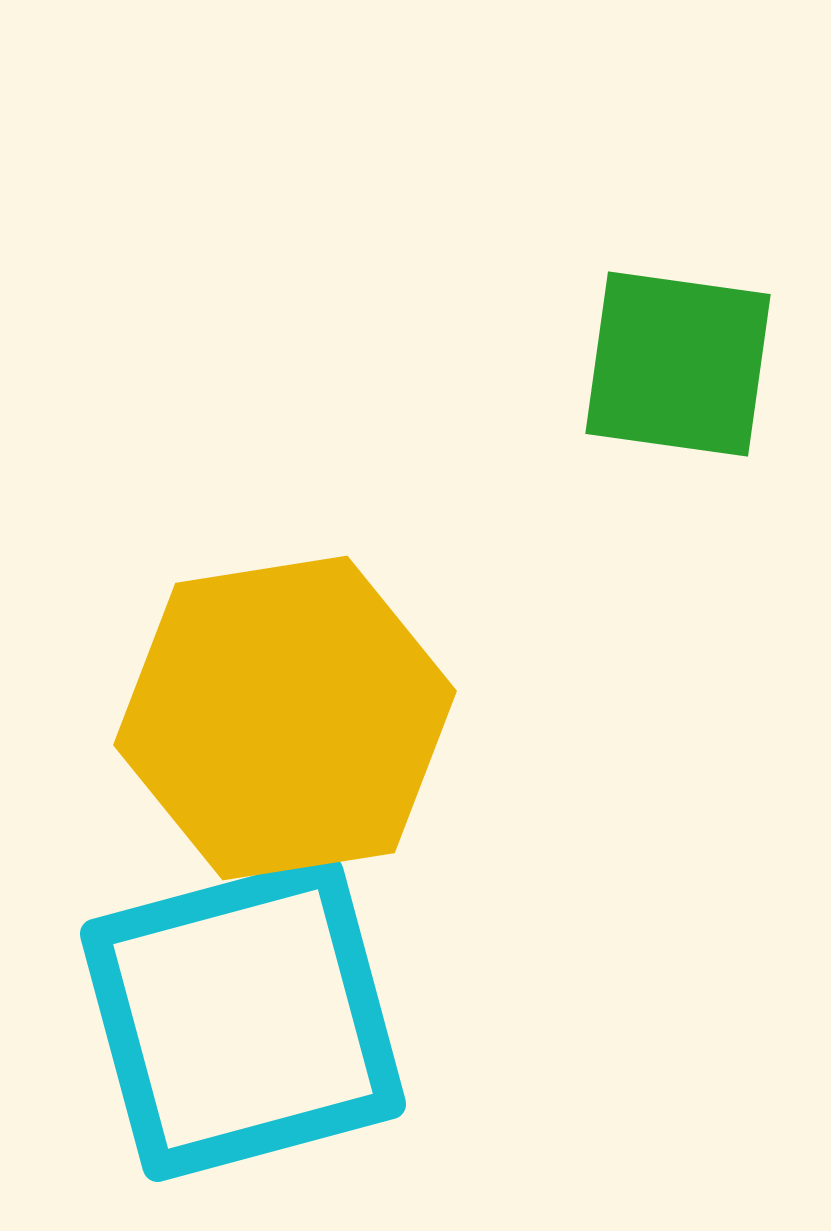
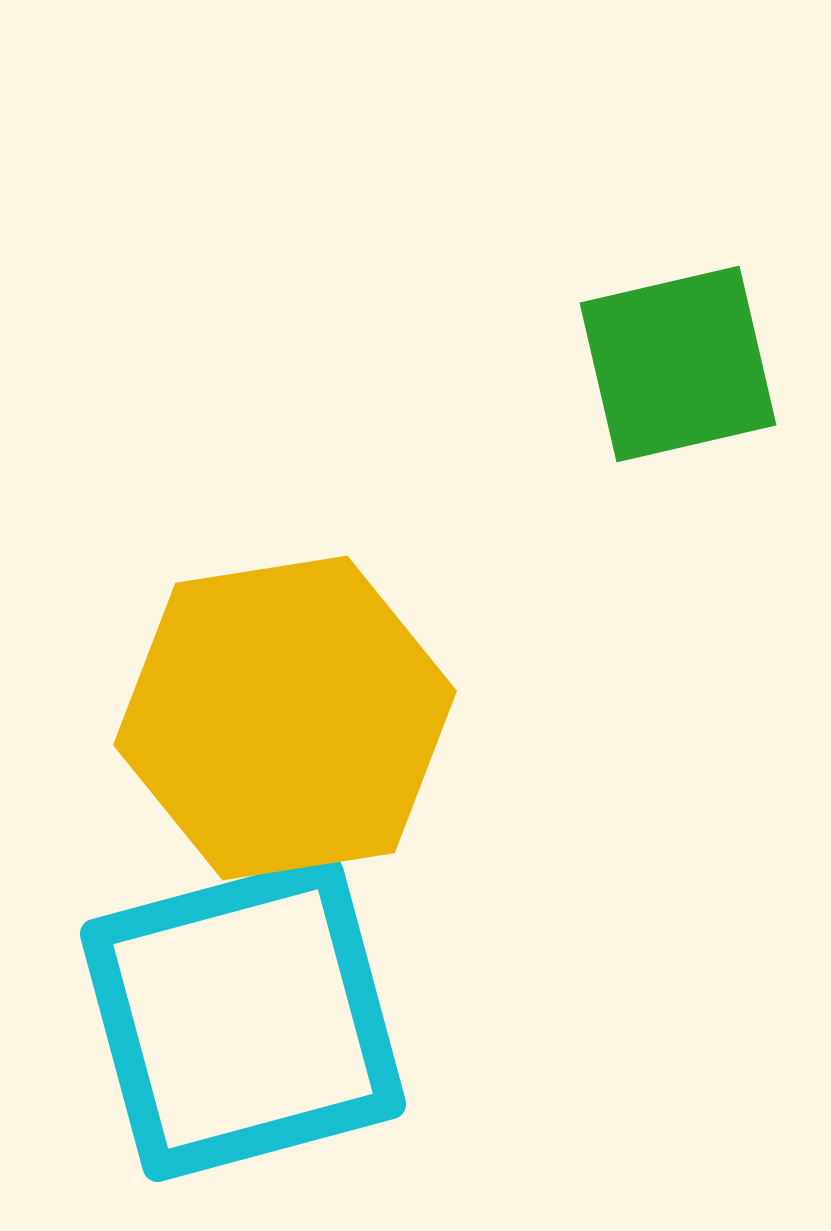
green square: rotated 21 degrees counterclockwise
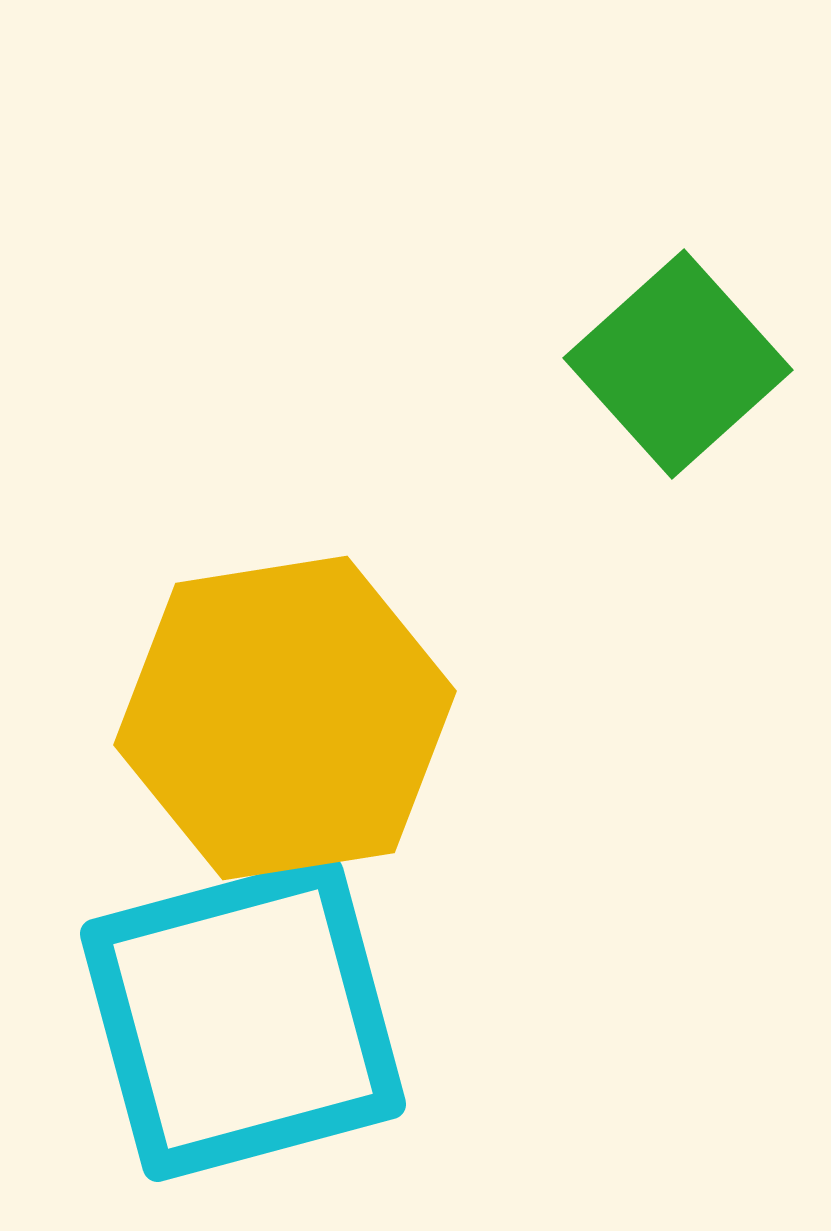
green square: rotated 29 degrees counterclockwise
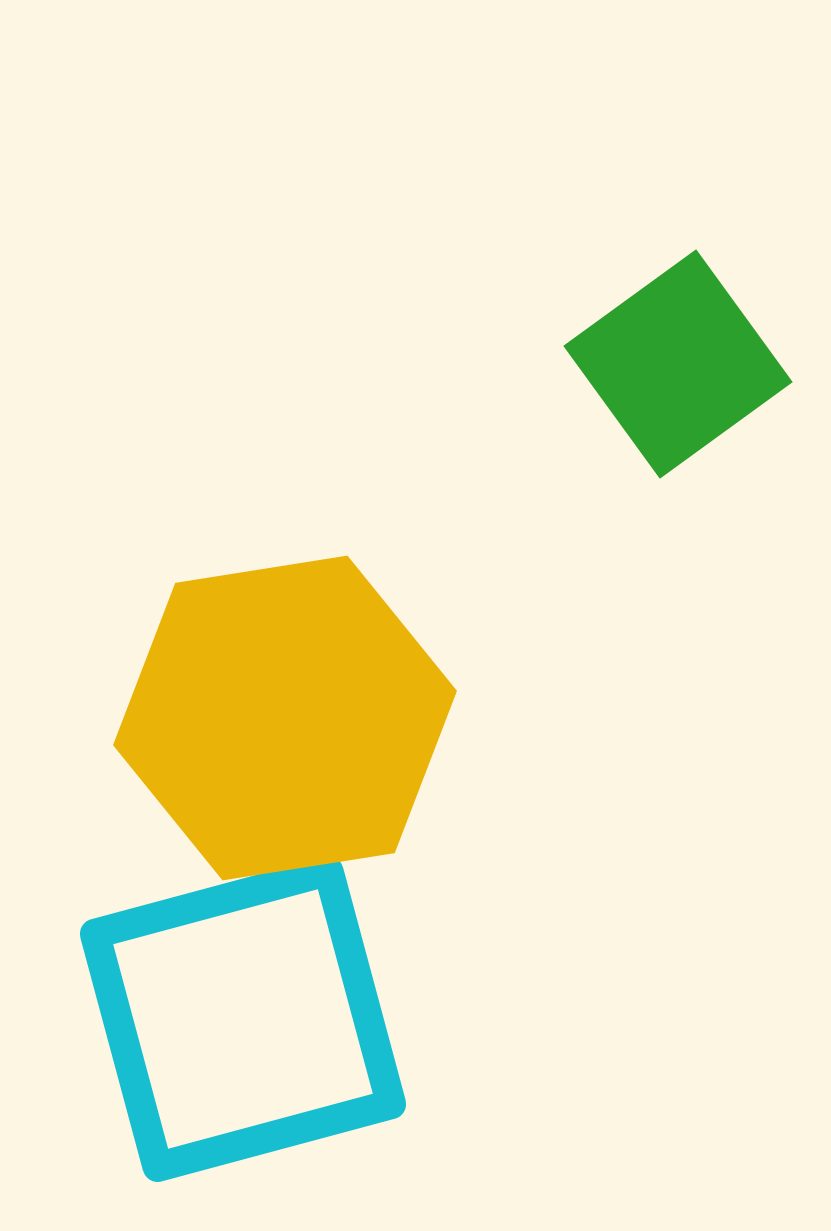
green square: rotated 6 degrees clockwise
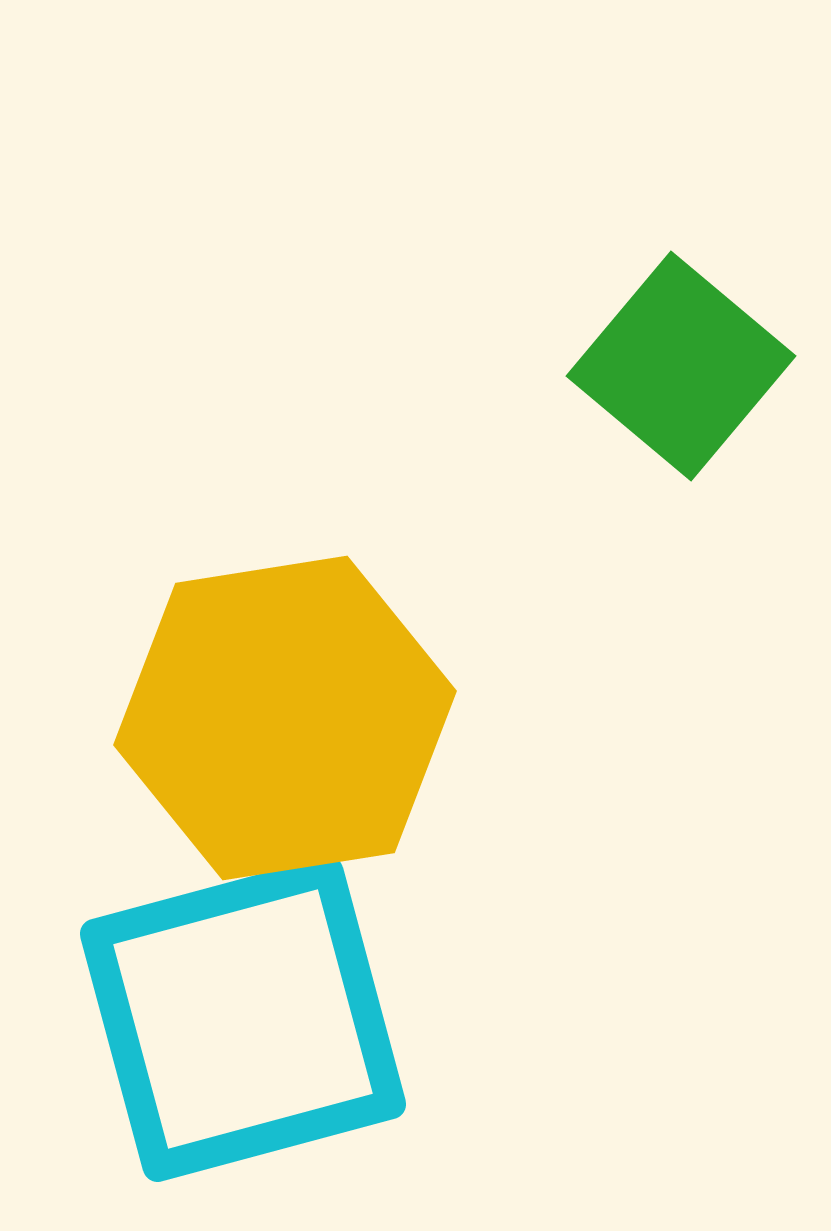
green square: moved 3 px right, 2 px down; rotated 14 degrees counterclockwise
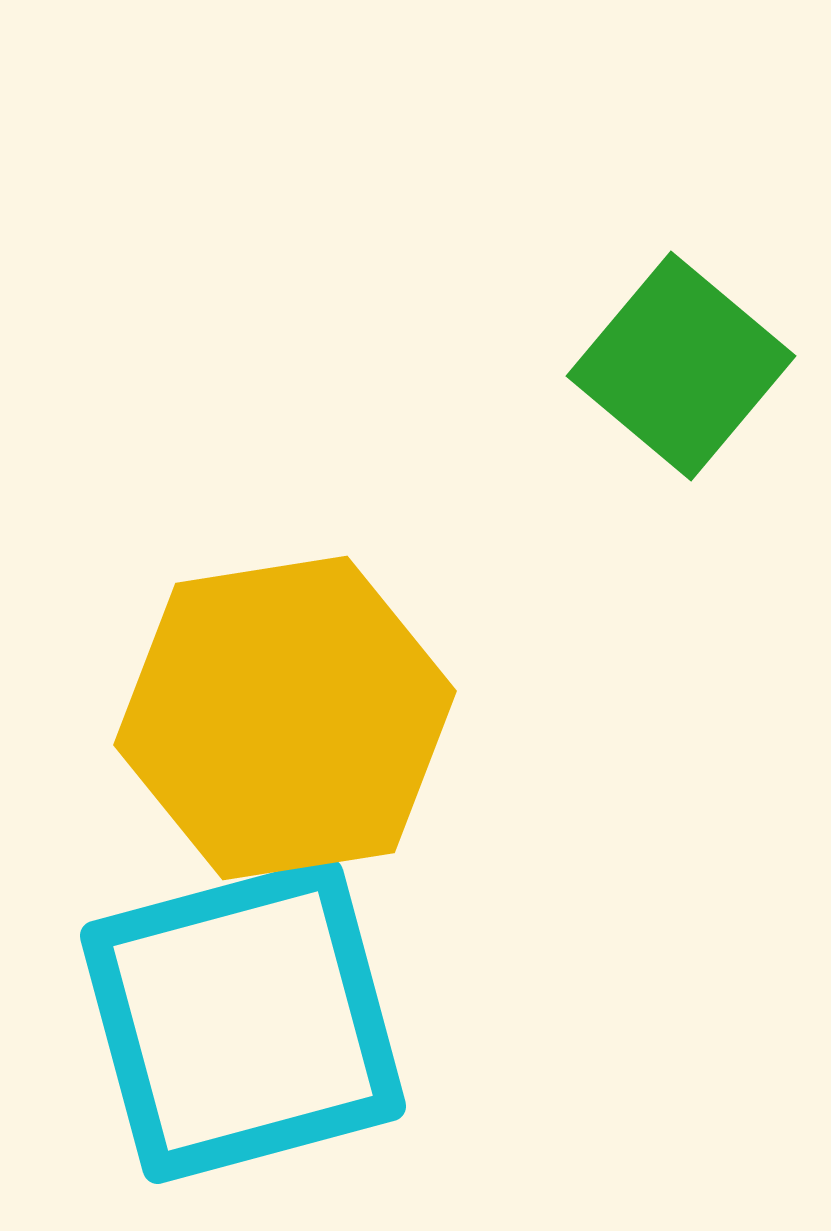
cyan square: moved 2 px down
